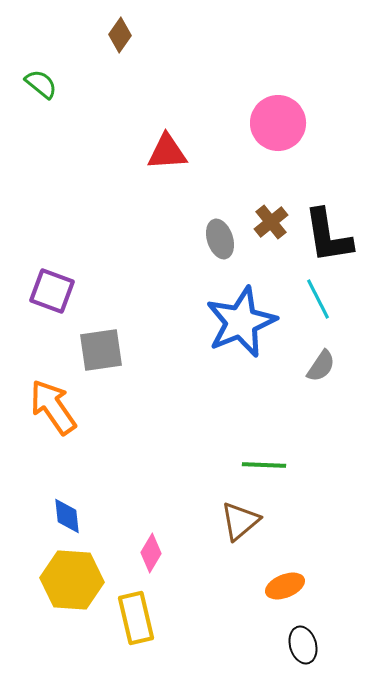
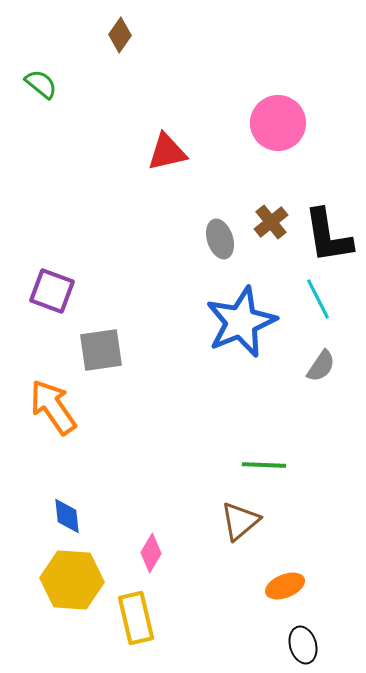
red triangle: rotated 9 degrees counterclockwise
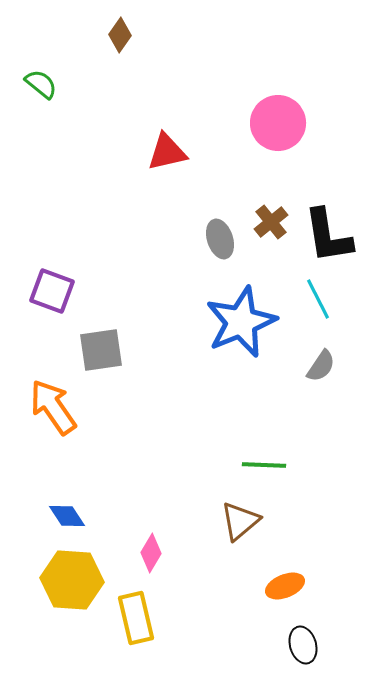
blue diamond: rotated 27 degrees counterclockwise
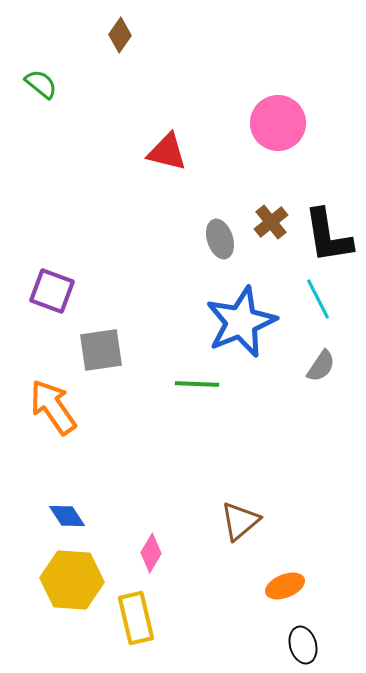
red triangle: rotated 27 degrees clockwise
green line: moved 67 px left, 81 px up
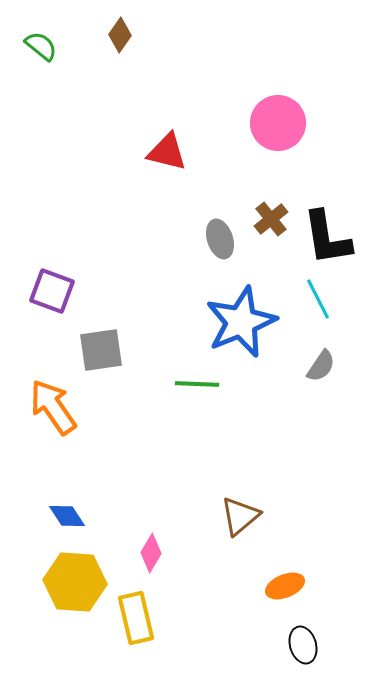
green semicircle: moved 38 px up
brown cross: moved 3 px up
black L-shape: moved 1 px left, 2 px down
brown triangle: moved 5 px up
yellow hexagon: moved 3 px right, 2 px down
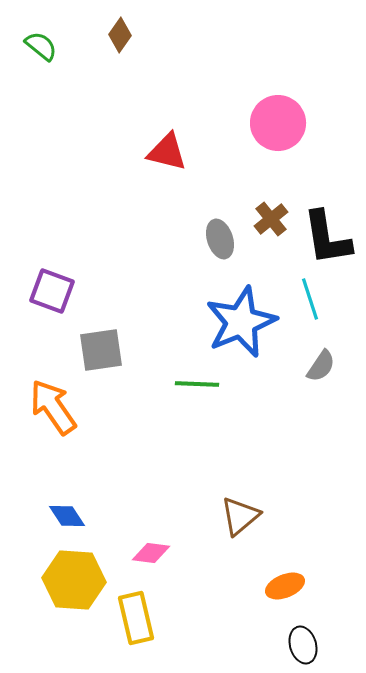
cyan line: moved 8 px left; rotated 9 degrees clockwise
pink diamond: rotated 66 degrees clockwise
yellow hexagon: moved 1 px left, 2 px up
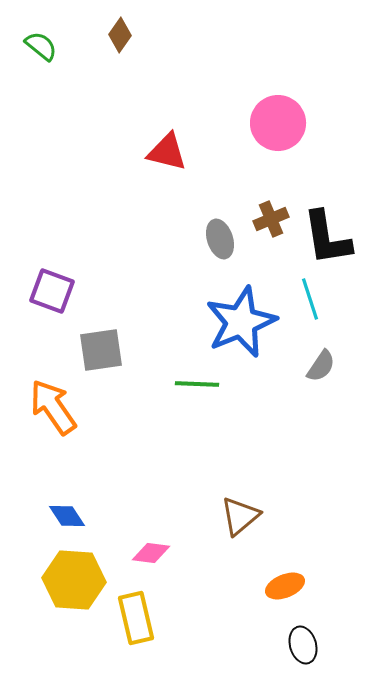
brown cross: rotated 16 degrees clockwise
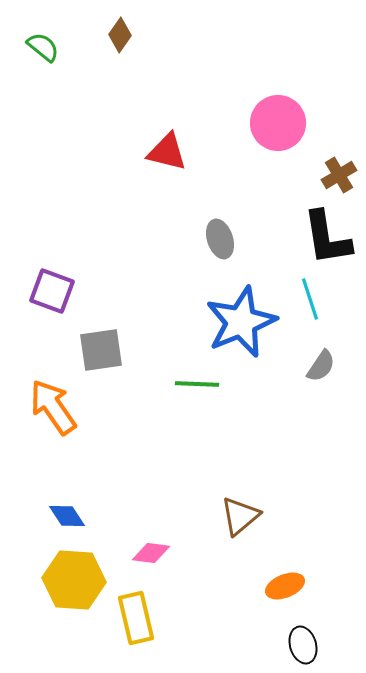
green semicircle: moved 2 px right, 1 px down
brown cross: moved 68 px right, 44 px up; rotated 8 degrees counterclockwise
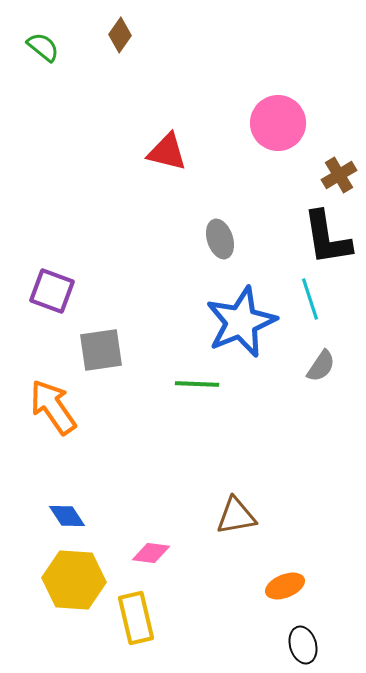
brown triangle: moved 4 px left; rotated 30 degrees clockwise
